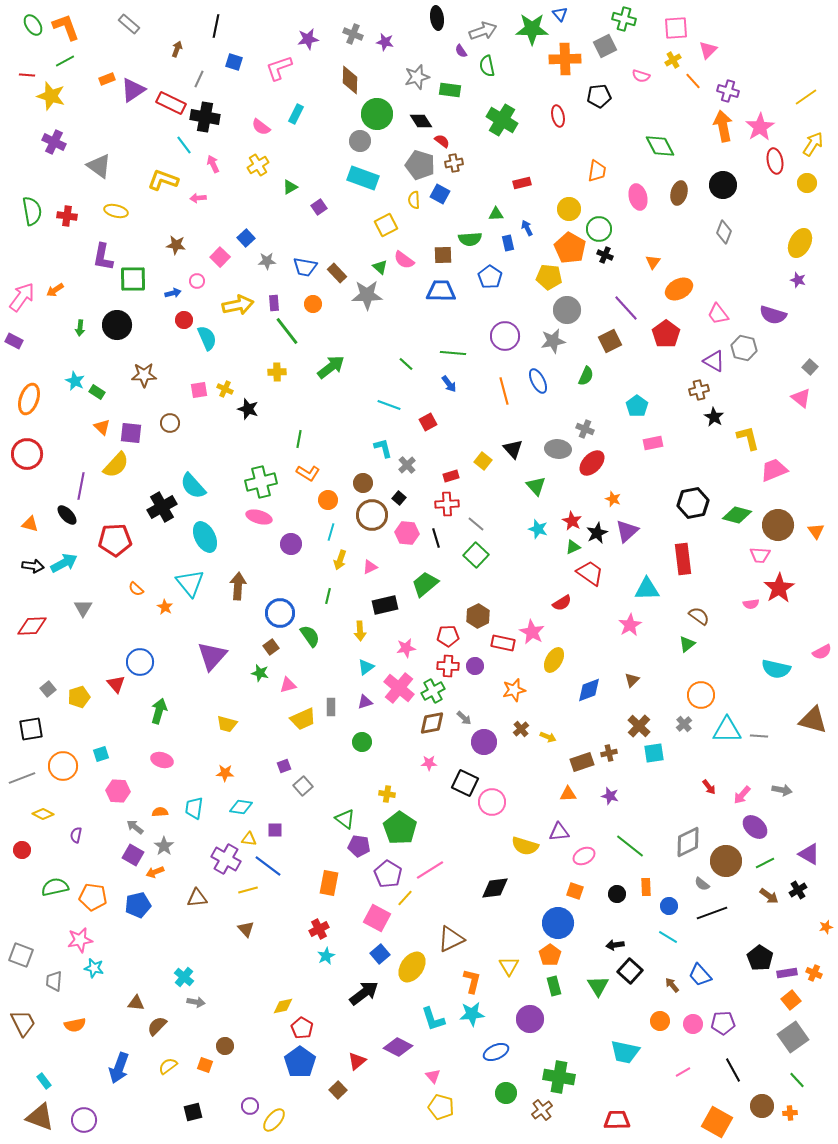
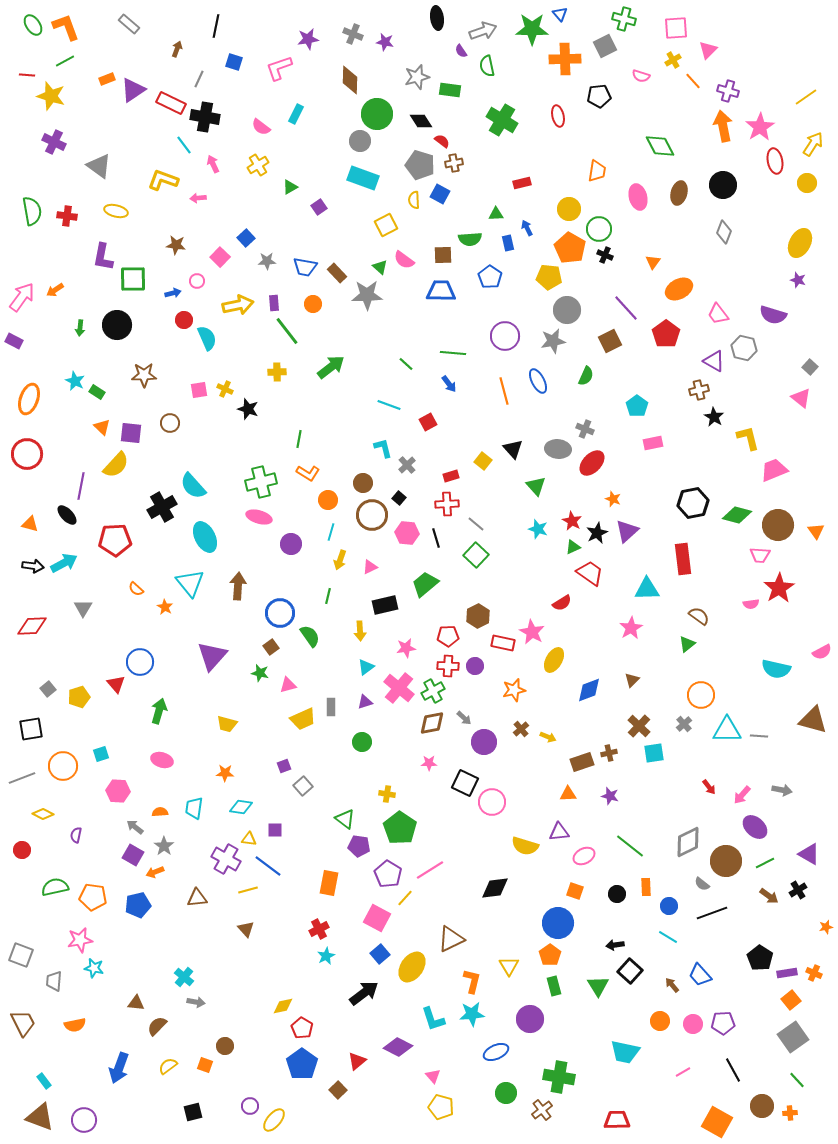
pink star at (630, 625): moved 1 px right, 3 px down
blue pentagon at (300, 1062): moved 2 px right, 2 px down
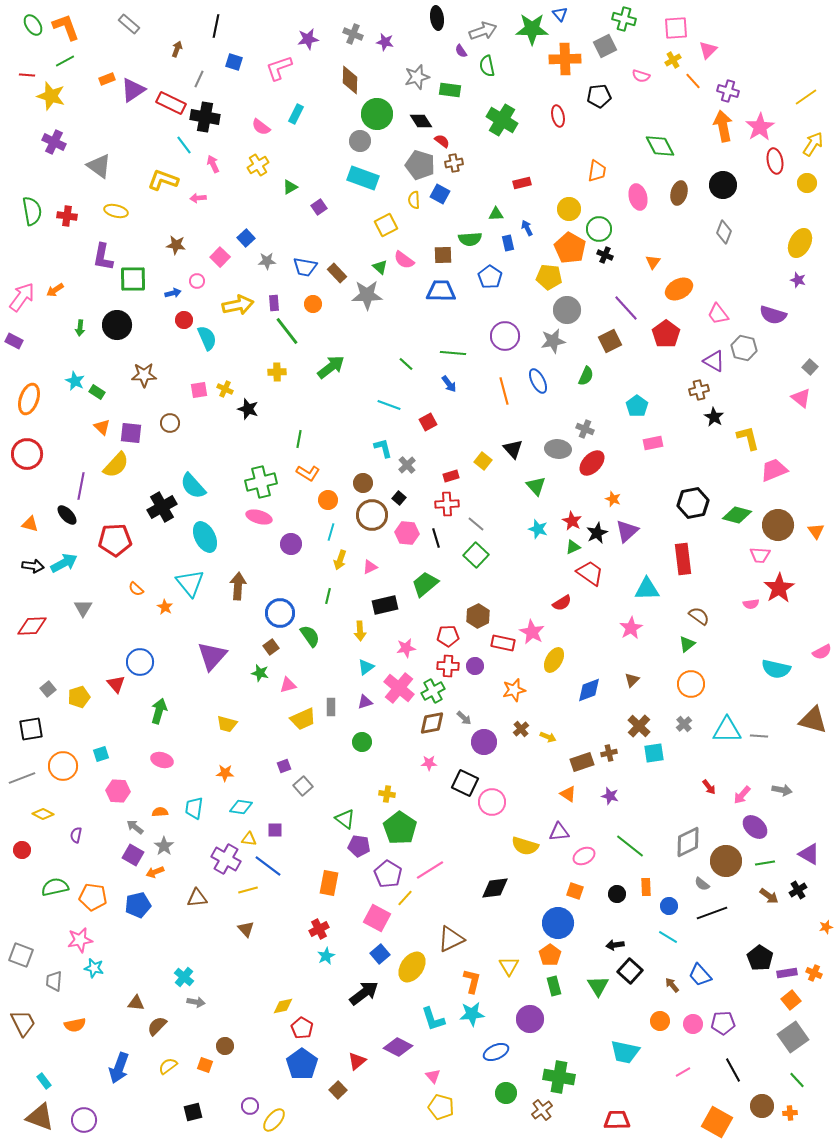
orange circle at (701, 695): moved 10 px left, 11 px up
orange triangle at (568, 794): rotated 36 degrees clockwise
green line at (765, 863): rotated 18 degrees clockwise
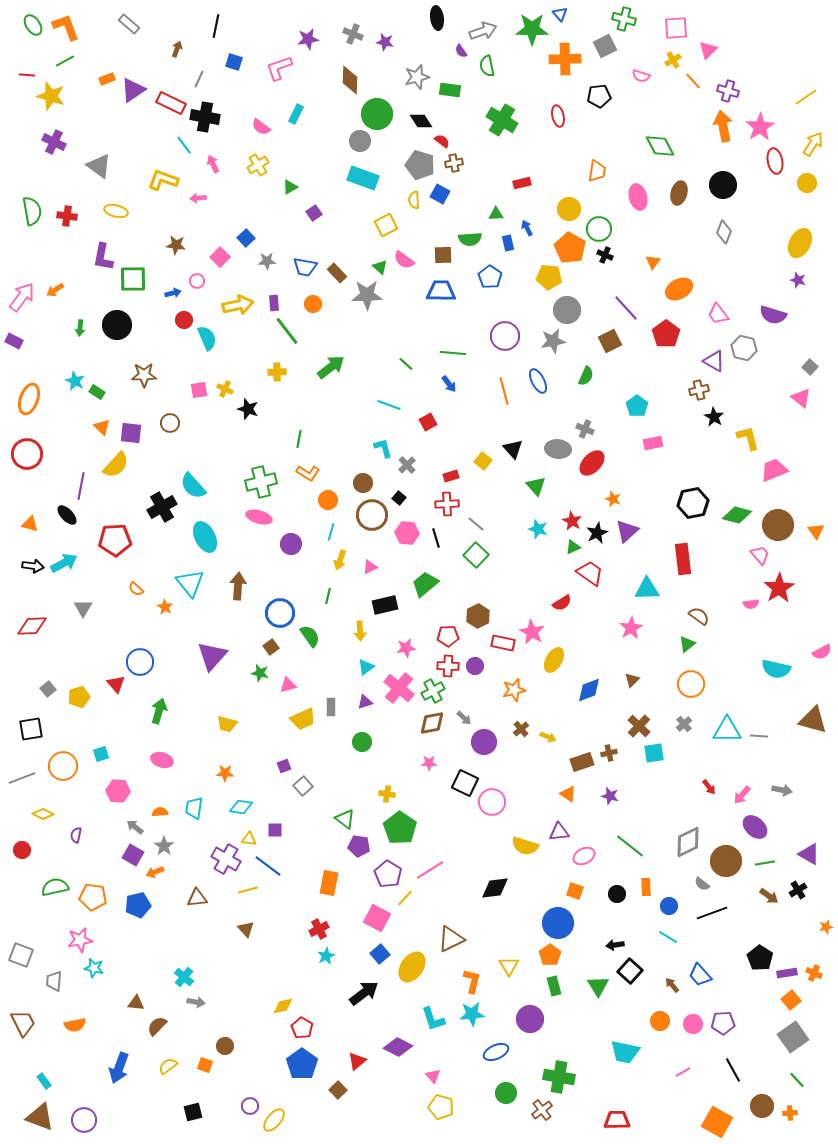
purple square at (319, 207): moved 5 px left, 6 px down
pink trapezoid at (760, 555): rotated 135 degrees counterclockwise
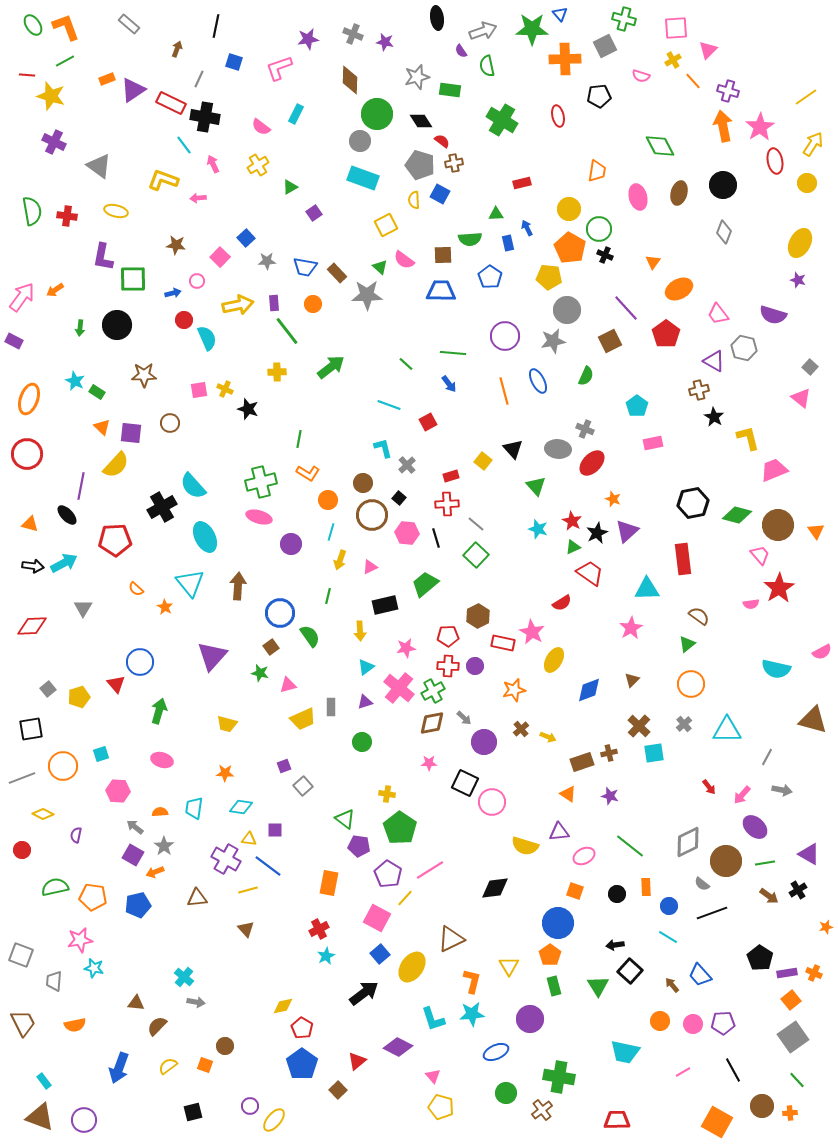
gray line at (759, 736): moved 8 px right, 21 px down; rotated 66 degrees counterclockwise
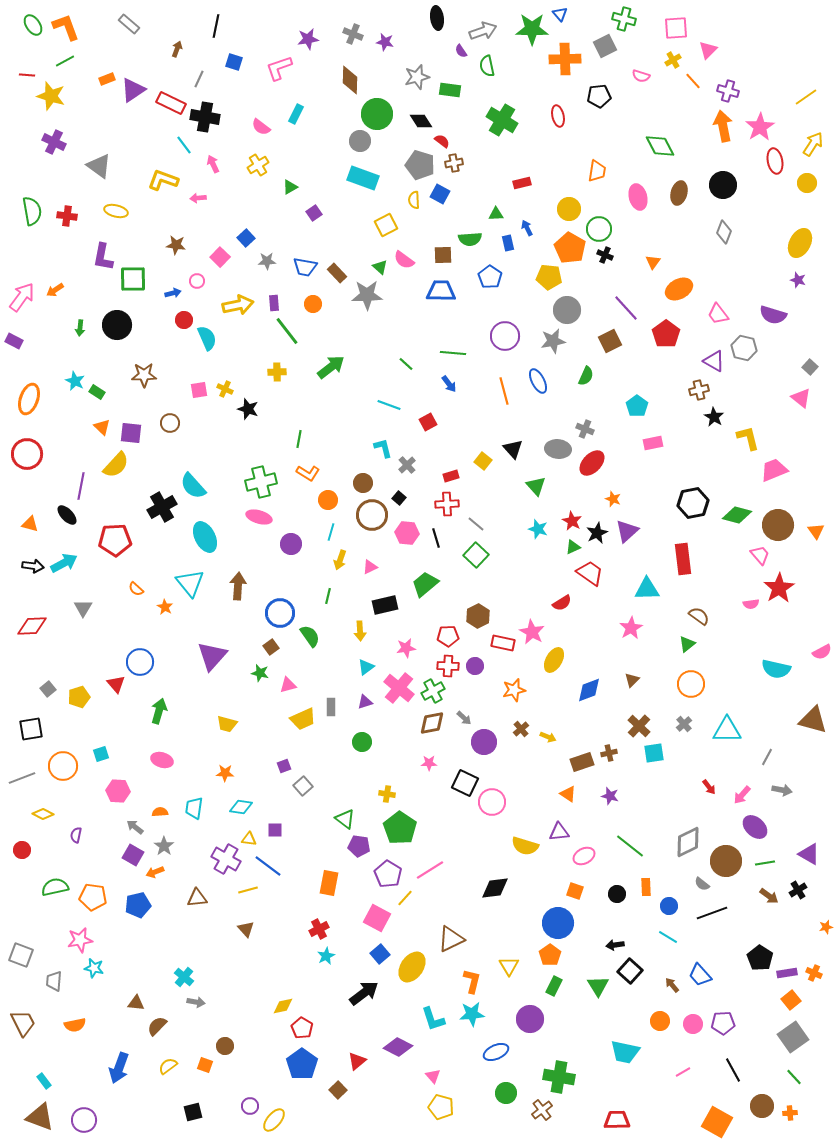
green rectangle at (554, 986): rotated 42 degrees clockwise
green line at (797, 1080): moved 3 px left, 3 px up
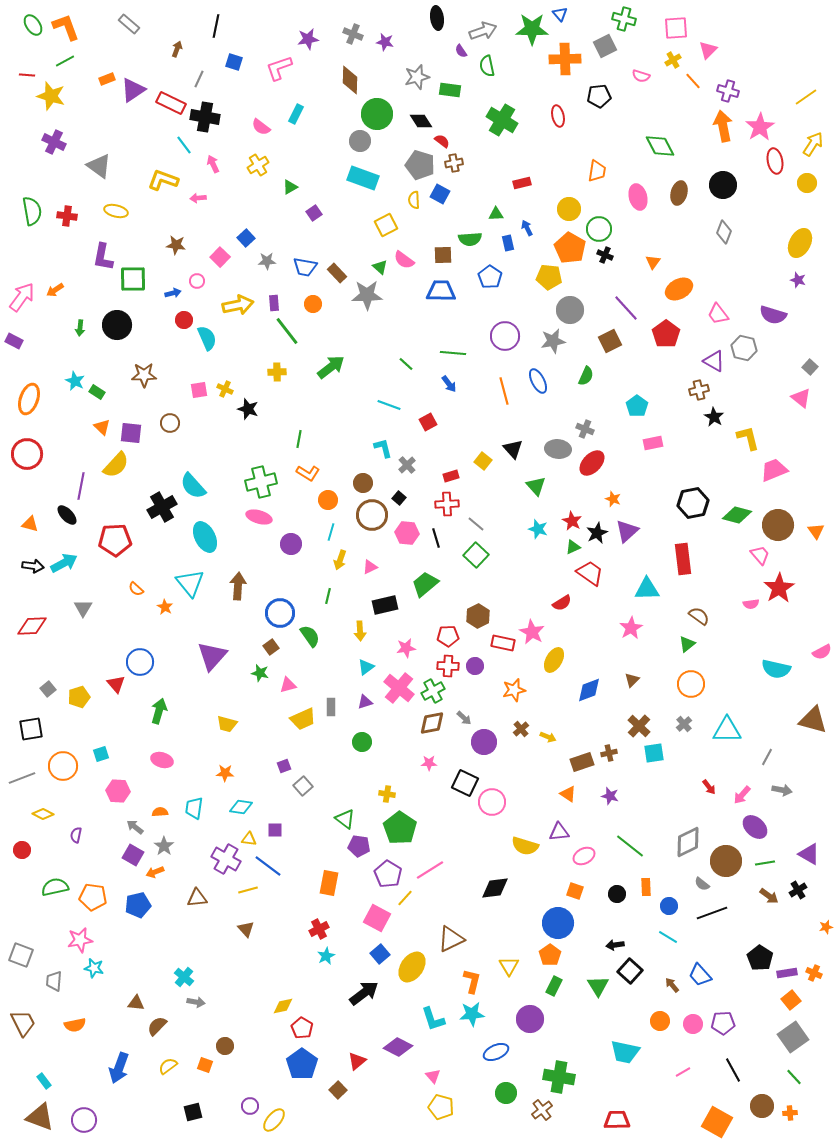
gray circle at (567, 310): moved 3 px right
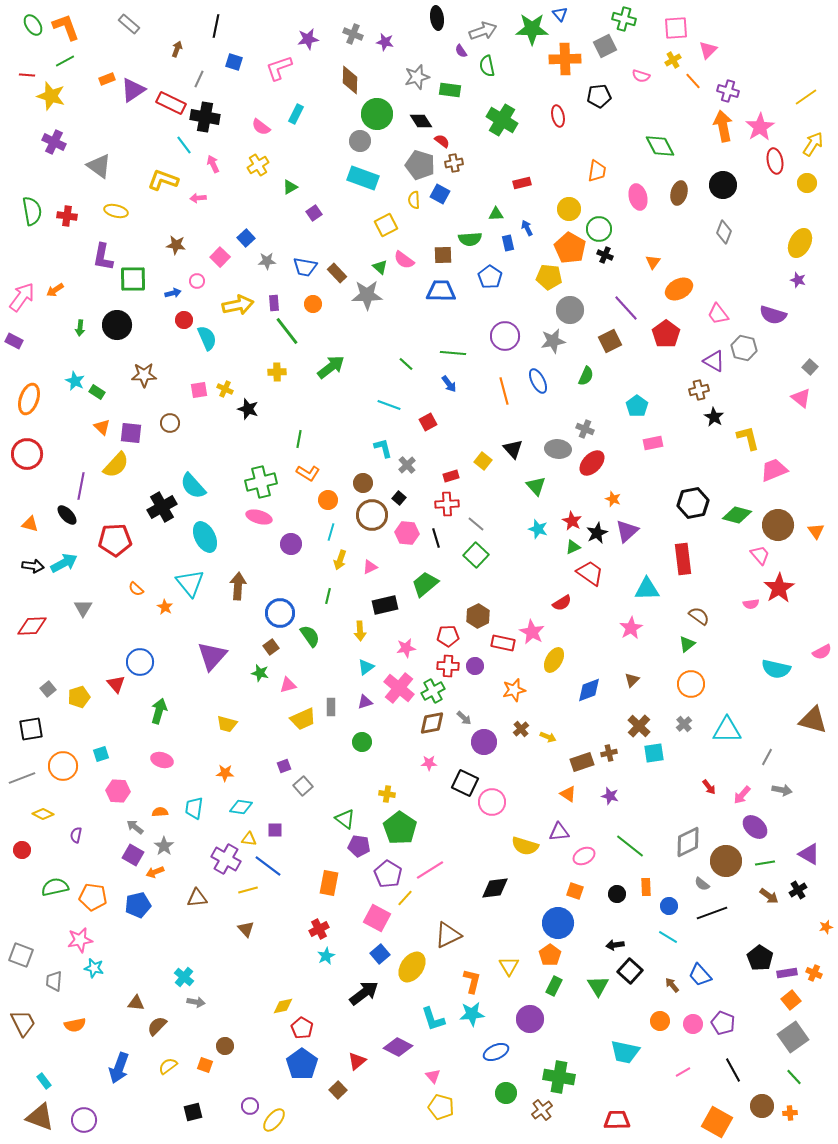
brown triangle at (451, 939): moved 3 px left, 4 px up
purple pentagon at (723, 1023): rotated 25 degrees clockwise
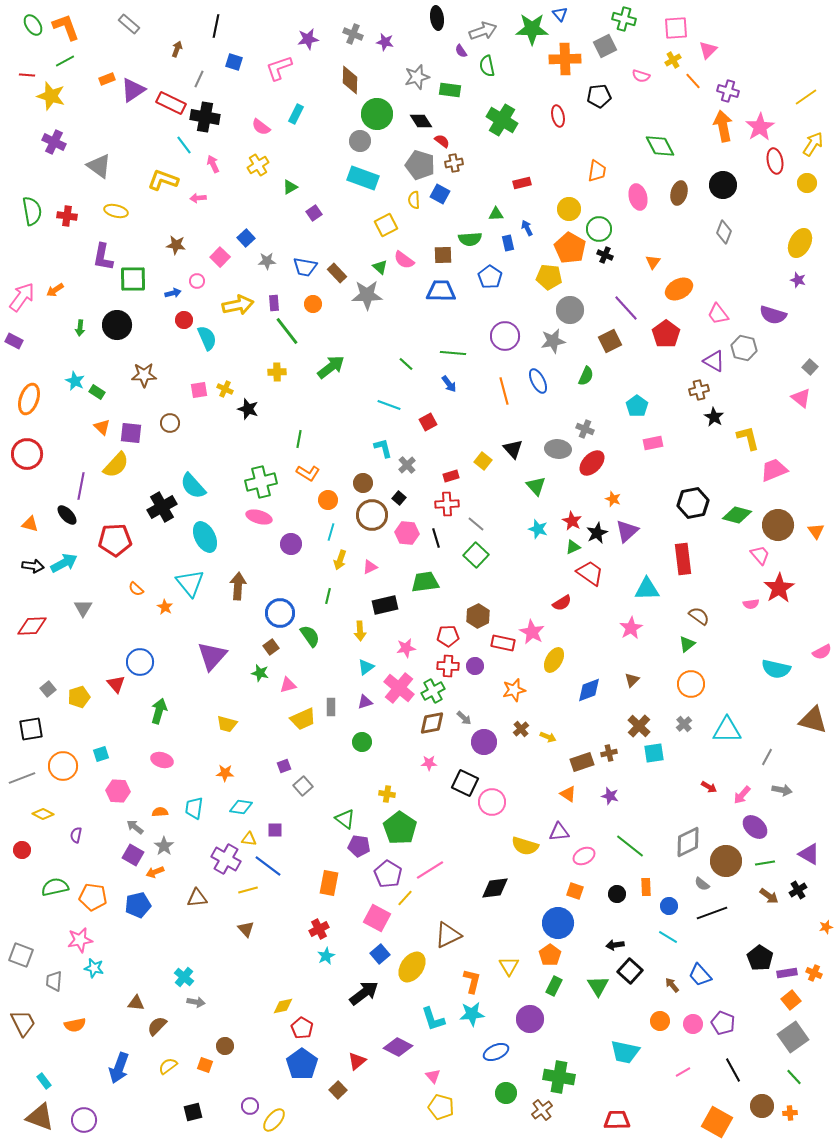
green trapezoid at (425, 584): moved 2 px up; rotated 32 degrees clockwise
red arrow at (709, 787): rotated 21 degrees counterclockwise
